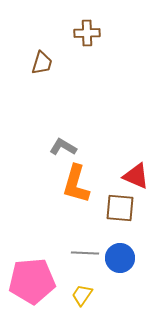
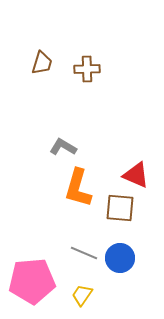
brown cross: moved 36 px down
red triangle: moved 1 px up
orange L-shape: moved 2 px right, 4 px down
gray line: moved 1 px left; rotated 20 degrees clockwise
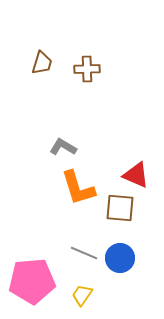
orange L-shape: rotated 33 degrees counterclockwise
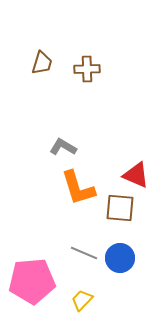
yellow trapezoid: moved 5 px down; rotated 10 degrees clockwise
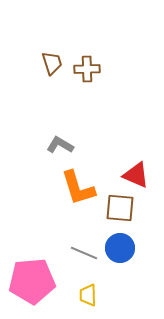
brown trapezoid: moved 10 px right; rotated 35 degrees counterclockwise
gray L-shape: moved 3 px left, 2 px up
blue circle: moved 10 px up
yellow trapezoid: moved 6 px right, 5 px up; rotated 45 degrees counterclockwise
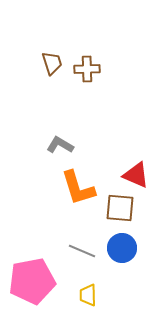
blue circle: moved 2 px right
gray line: moved 2 px left, 2 px up
pink pentagon: rotated 6 degrees counterclockwise
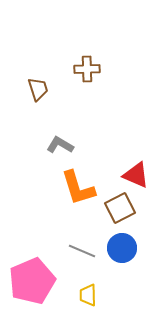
brown trapezoid: moved 14 px left, 26 px down
brown square: rotated 32 degrees counterclockwise
pink pentagon: rotated 12 degrees counterclockwise
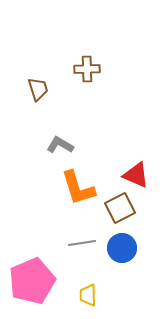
gray line: moved 8 px up; rotated 32 degrees counterclockwise
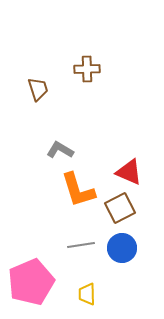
gray L-shape: moved 5 px down
red triangle: moved 7 px left, 3 px up
orange L-shape: moved 2 px down
gray line: moved 1 px left, 2 px down
pink pentagon: moved 1 px left, 1 px down
yellow trapezoid: moved 1 px left, 1 px up
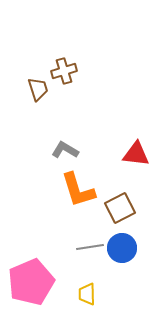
brown cross: moved 23 px left, 2 px down; rotated 15 degrees counterclockwise
gray L-shape: moved 5 px right
red triangle: moved 7 px right, 18 px up; rotated 16 degrees counterclockwise
gray line: moved 9 px right, 2 px down
